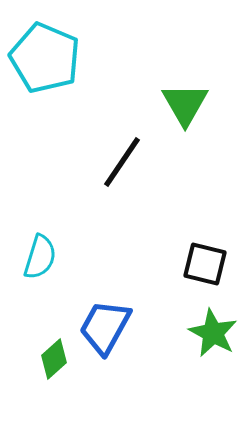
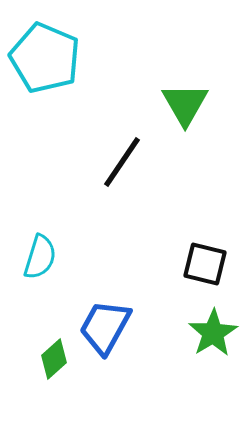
green star: rotated 12 degrees clockwise
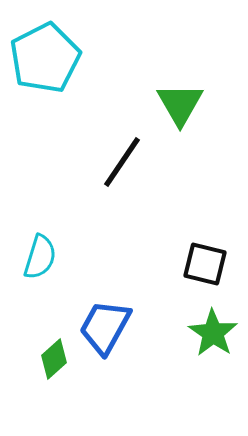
cyan pentagon: rotated 22 degrees clockwise
green triangle: moved 5 px left
green star: rotated 6 degrees counterclockwise
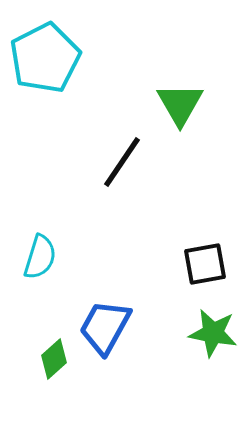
black square: rotated 24 degrees counterclockwise
green star: rotated 24 degrees counterclockwise
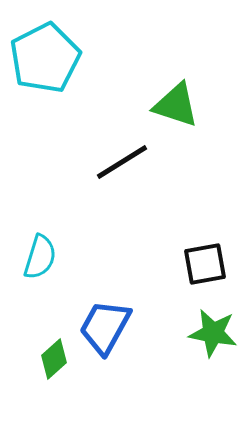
green triangle: moved 4 px left, 1 px down; rotated 42 degrees counterclockwise
black line: rotated 24 degrees clockwise
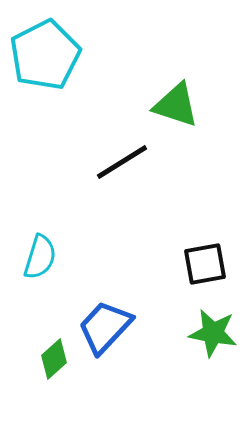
cyan pentagon: moved 3 px up
blue trapezoid: rotated 14 degrees clockwise
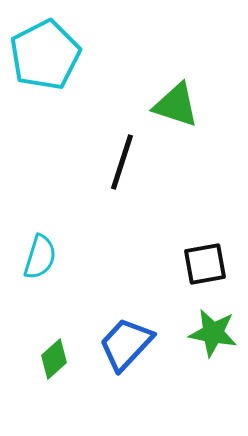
black line: rotated 40 degrees counterclockwise
blue trapezoid: moved 21 px right, 17 px down
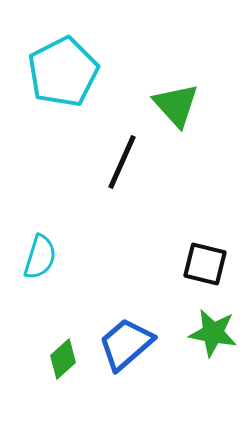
cyan pentagon: moved 18 px right, 17 px down
green triangle: rotated 30 degrees clockwise
black line: rotated 6 degrees clockwise
black square: rotated 24 degrees clockwise
blue trapezoid: rotated 6 degrees clockwise
green diamond: moved 9 px right
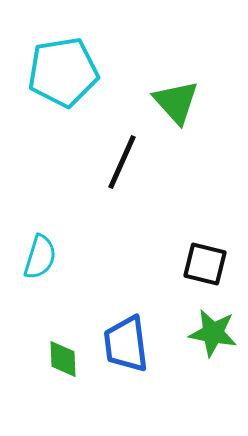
cyan pentagon: rotated 18 degrees clockwise
green triangle: moved 3 px up
blue trapezoid: rotated 56 degrees counterclockwise
green diamond: rotated 51 degrees counterclockwise
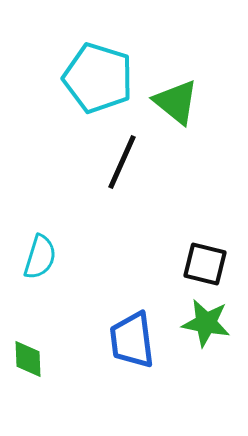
cyan pentagon: moved 35 px right, 6 px down; rotated 26 degrees clockwise
green triangle: rotated 9 degrees counterclockwise
green star: moved 7 px left, 10 px up
blue trapezoid: moved 6 px right, 4 px up
green diamond: moved 35 px left
